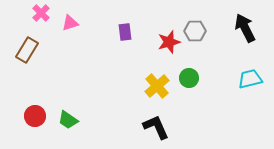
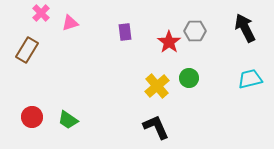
red star: rotated 20 degrees counterclockwise
red circle: moved 3 px left, 1 px down
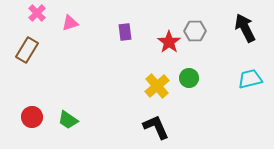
pink cross: moved 4 px left
